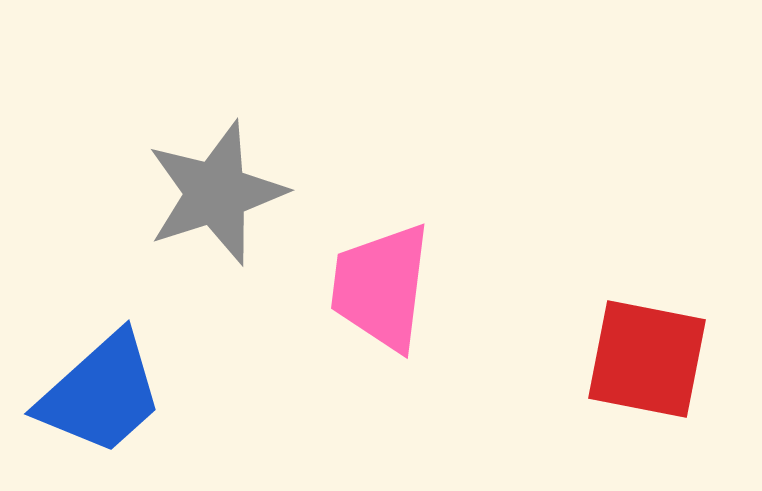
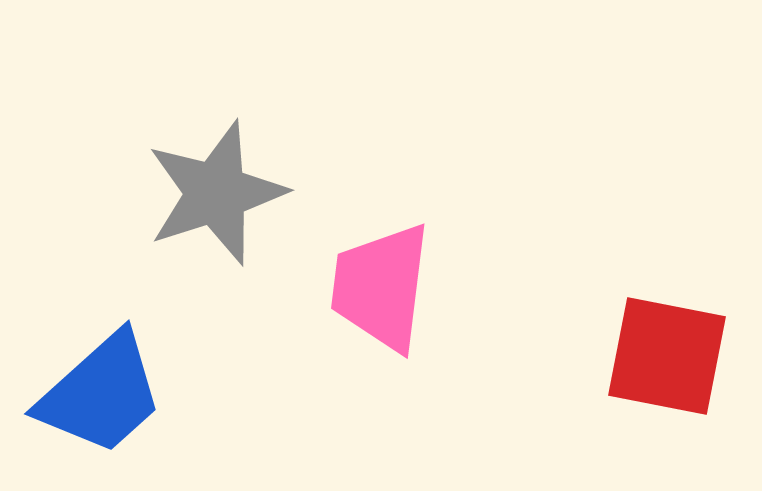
red square: moved 20 px right, 3 px up
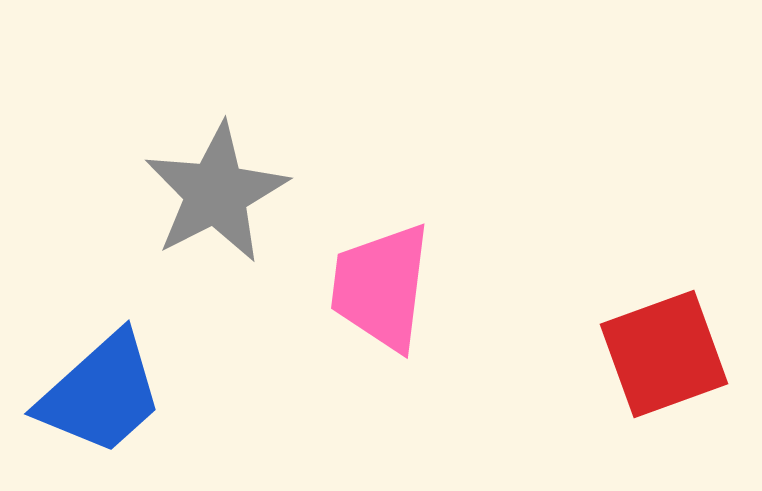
gray star: rotated 9 degrees counterclockwise
red square: moved 3 px left, 2 px up; rotated 31 degrees counterclockwise
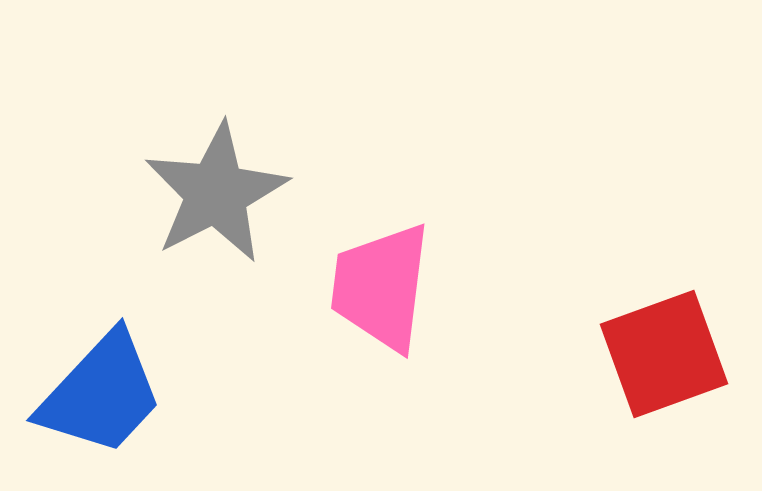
blue trapezoid: rotated 5 degrees counterclockwise
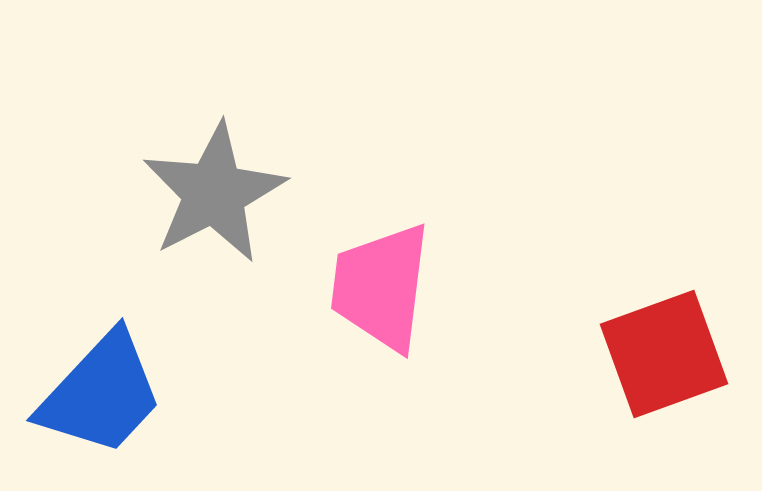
gray star: moved 2 px left
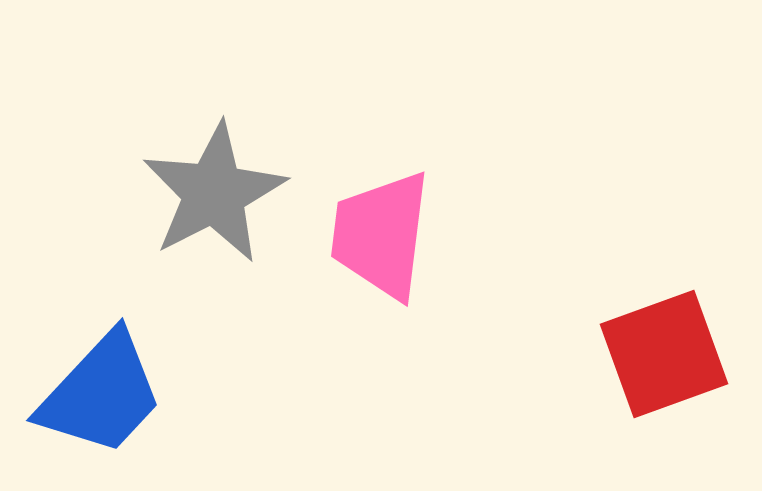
pink trapezoid: moved 52 px up
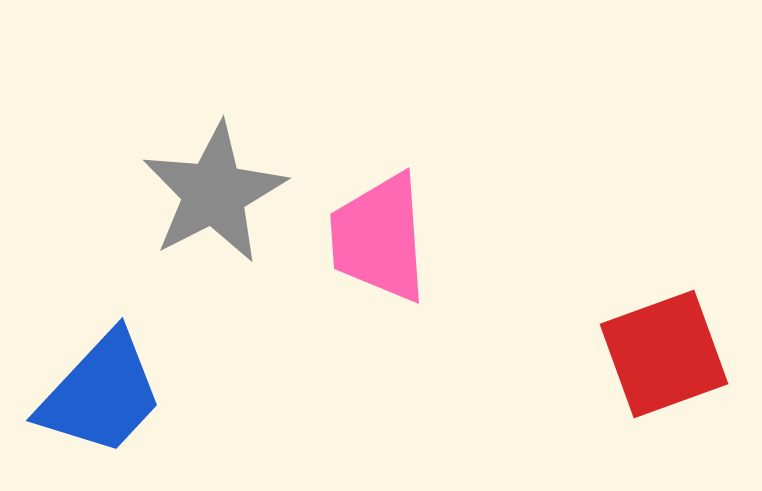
pink trapezoid: moved 2 px left, 3 px down; rotated 11 degrees counterclockwise
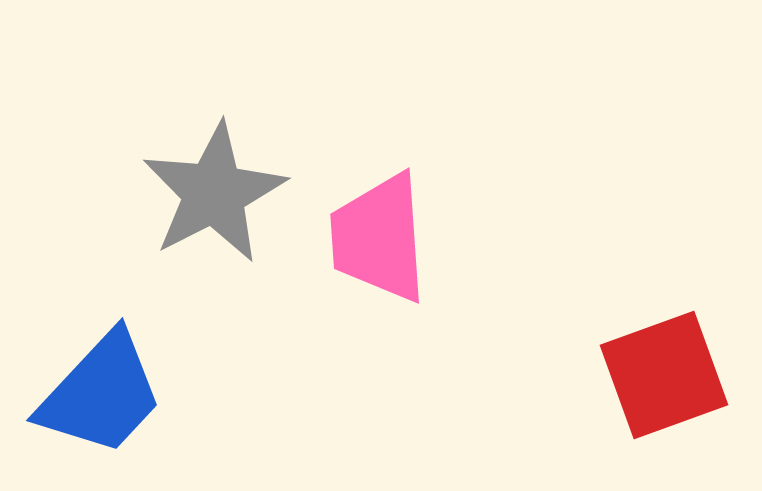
red square: moved 21 px down
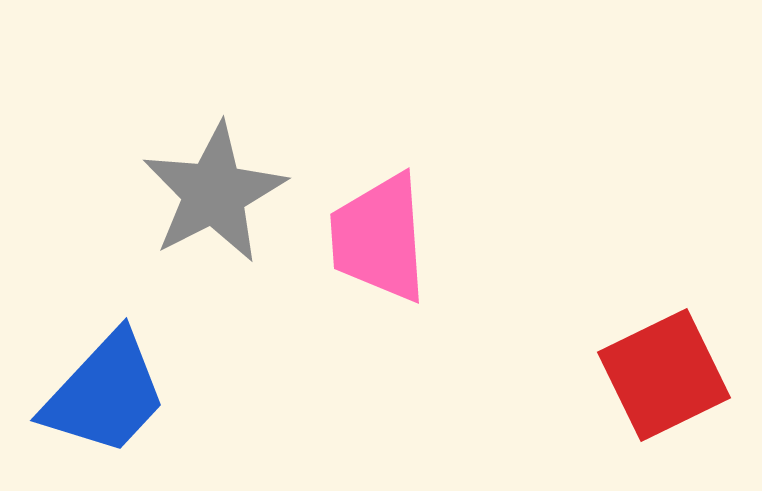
red square: rotated 6 degrees counterclockwise
blue trapezoid: moved 4 px right
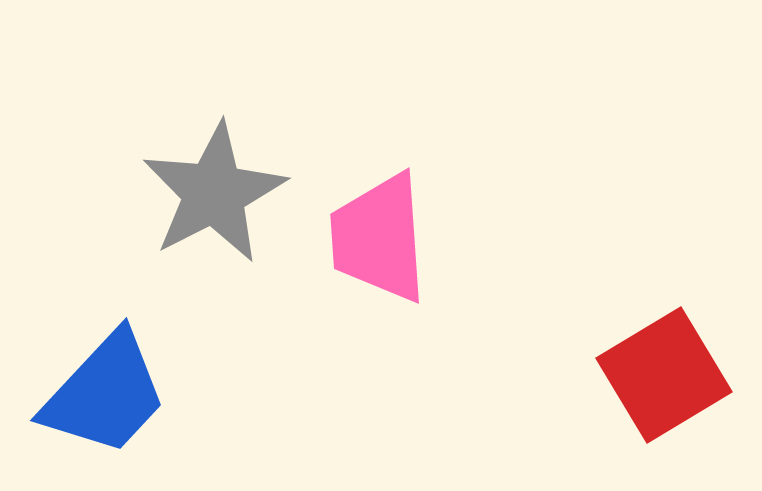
red square: rotated 5 degrees counterclockwise
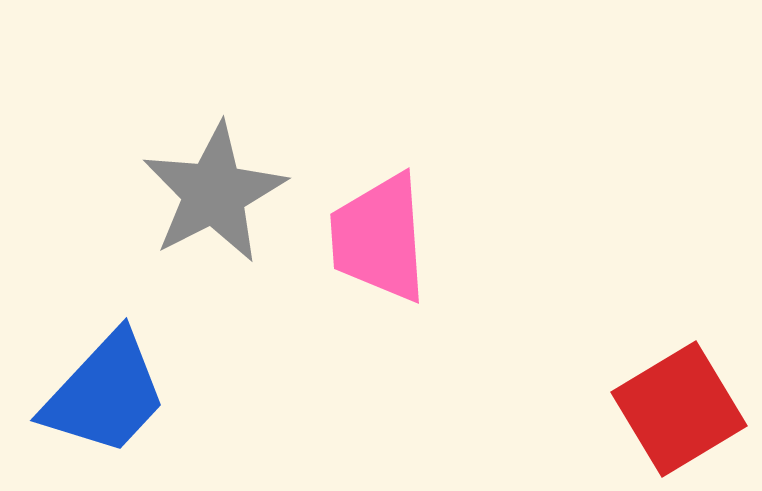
red square: moved 15 px right, 34 px down
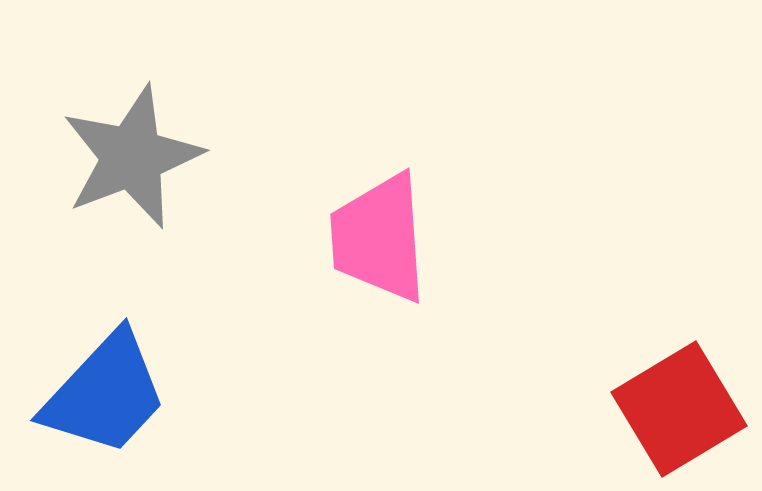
gray star: moved 82 px left, 36 px up; rotated 6 degrees clockwise
